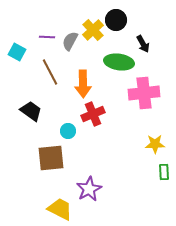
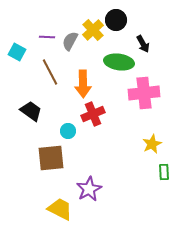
yellow star: moved 3 px left; rotated 24 degrees counterclockwise
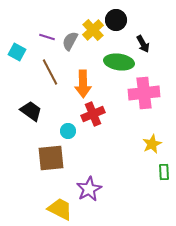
purple line: rotated 14 degrees clockwise
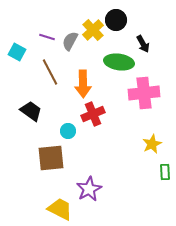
green rectangle: moved 1 px right
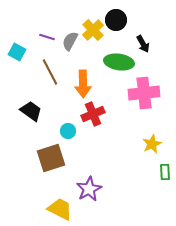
brown square: rotated 12 degrees counterclockwise
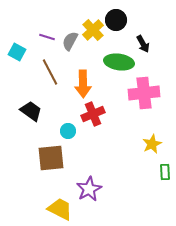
brown square: rotated 12 degrees clockwise
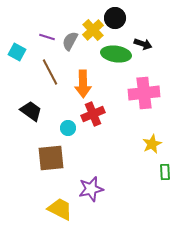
black circle: moved 1 px left, 2 px up
black arrow: rotated 42 degrees counterclockwise
green ellipse: moved 3 px left, 8 px up
cyan circle: moved 3 px up
purple star: moved 2 px right; rotated 15 degrees clockwise
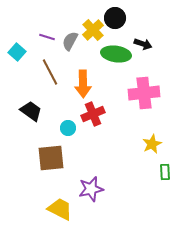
cyan square: rotated 12 degrees clockwise
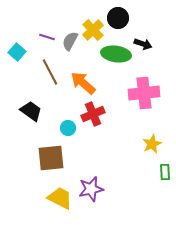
black circle: moved 3 px right
orange arrow: moved 1 px up; rotated 132 degrees clockwise
yellow trapezoid: moved 11 px up
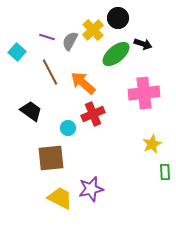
green ellipse: rotated 48 degrees counterclockwise
